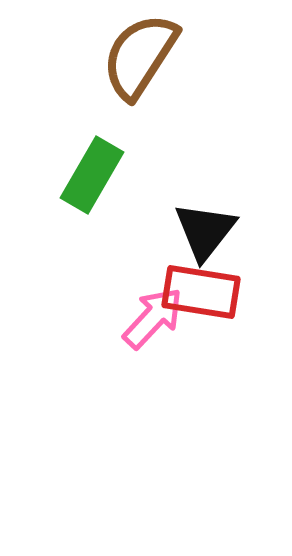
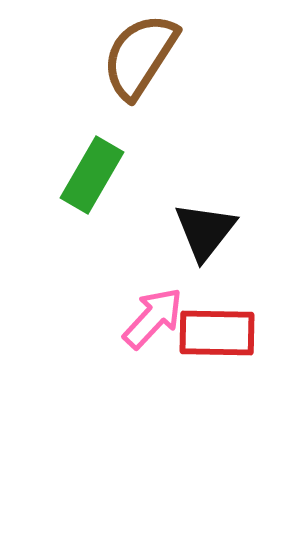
red rectangle: moved 16 px right, 41 px down; rotated 8 degrees counterclockwise
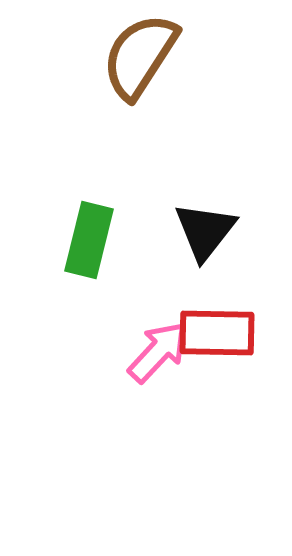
green rectangle: moved 3 px left, 65 px down; rotated 16 degrees counterclockwise
pink arrow: moved 5 px right, 34 px down
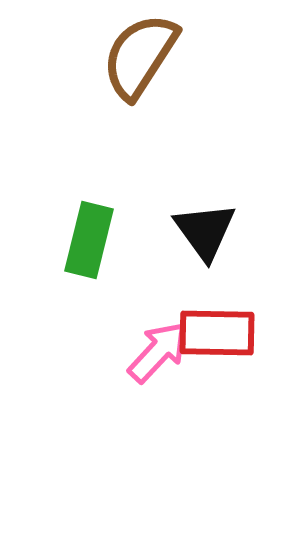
black triangle: rotated 14 degrees counterclockwise
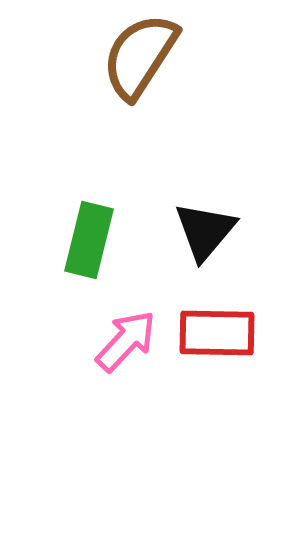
black triangle: rotated 16 degrees clockwise
pink arrow: moved 32 px left, 11 px up
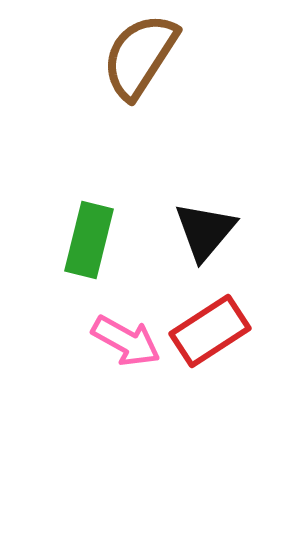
red rectangle: moved 7 px left, 2 px up; rotated 34 degrees counterclockwise
pink arrow: rotated 76 degrees clockwise
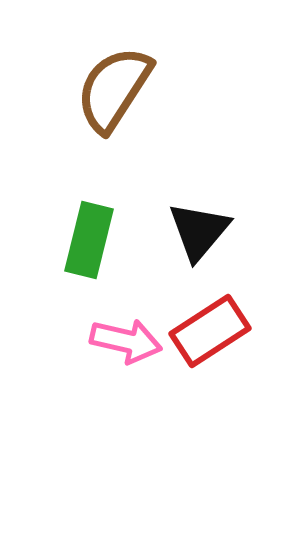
brown semicircle: moved 26 px left, 33 px down
black triangle: moved 6 px left
pink arrow: rotated 16 degrees counterclockwise
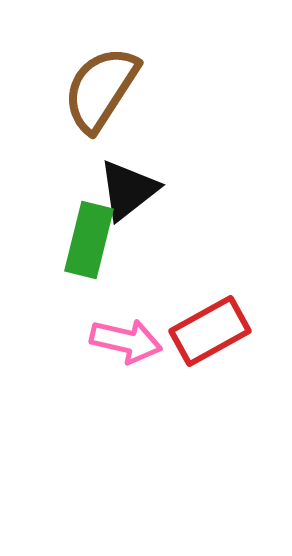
brown semicircle: moved 13 px left
black triangle: moved 71 px left, 41 px up; rotated 12 degrees clockwise
red rectangle: rotated 4 degrees clockwise
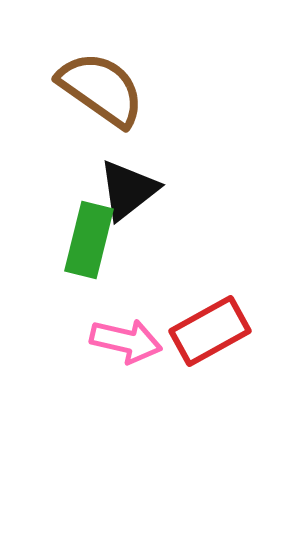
brown semicircle: rotated 92 degrees clockwise
